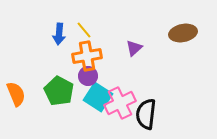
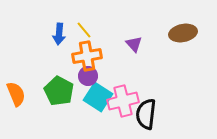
purple triangle: moved 4 px up; rotated 30 degrees counterclockwise
pink cross: moved 3 px right, 2 px up; rotated 12 degrees clockwise
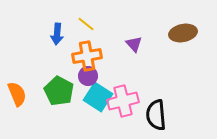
yellow line: moved 2 px right, 6 px up; rotated 12 degrees counterclockwise
blue arrow: moved 2 px left
orange semicircle: moved 1 px right
black semicircle: moved 10 px right, 1 px down; rotated 12 degrees counterclockwise
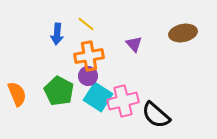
orange cross: moved 2 px right
black semicircle: rotated 44 degrees counterclockwise
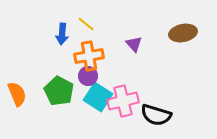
blue arrow: moved 5 px right
black semicircle: rotated 24 degrees counterclockwise
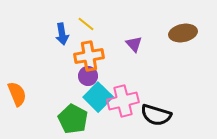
blue arrow: rotated 15 degrees counterclockwise
green pentagon: moved 14 px right, 28 px down
cyan square: rotated 12 degrees clockwise
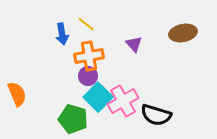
pink cross: rotated 16 degrees counterclockwise
green pentagon: rotated 12 degrees counterclockwise
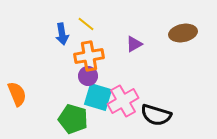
purple triangle: rotated 42 degrees clockwise
cyan square: rotated 28 degrees counterclockwise
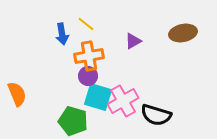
purple triangle: moved 1 px left, 3 px up
green pentagon: moved 2 px down
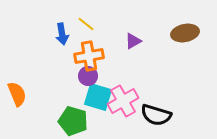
brown ellipse: moved 2 px right
